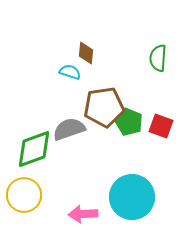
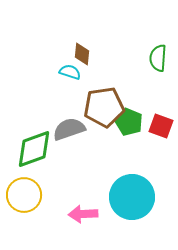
brown diamond: moved 4 px left, 1 px down
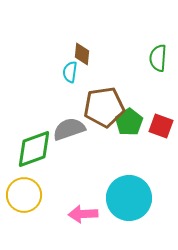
cyan semicircle: rotated 100 degrees counterclockwise
green pentagon: rotated 16 degrees clockwise
cyan circle: moved 3 px left, 1 px down
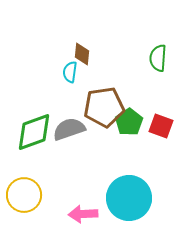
green diamond: moved 17 px up
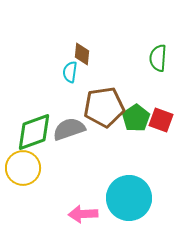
green pentagon: moved 7 px right, 4 px up
red square: moved 6 px up
yellow circle: moved 1 px left, 27 px up
